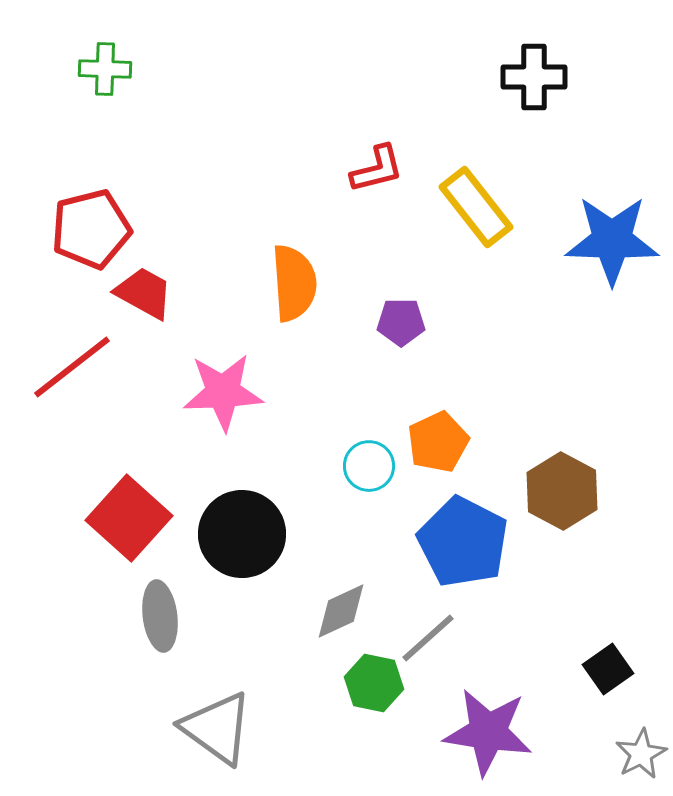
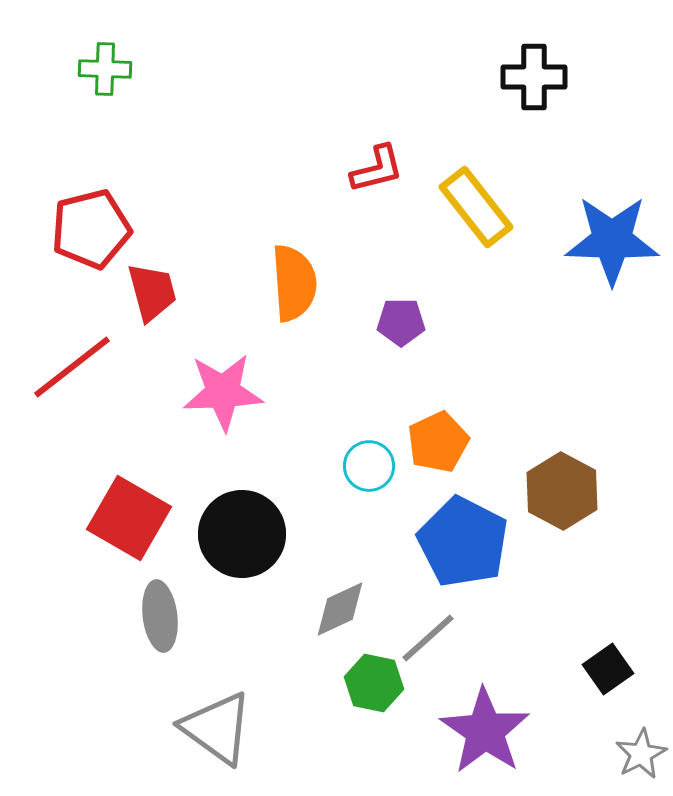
red trapezoid: moved 8 px right, 1 px up; rotated 46 degrees clockwise
red square: rotated 12 degrees counterclockwise
gray diamond: moved 1 px left, 2 px up
purple star: moved 3 px left, 1 px up; rotated 26 degrees clockwise
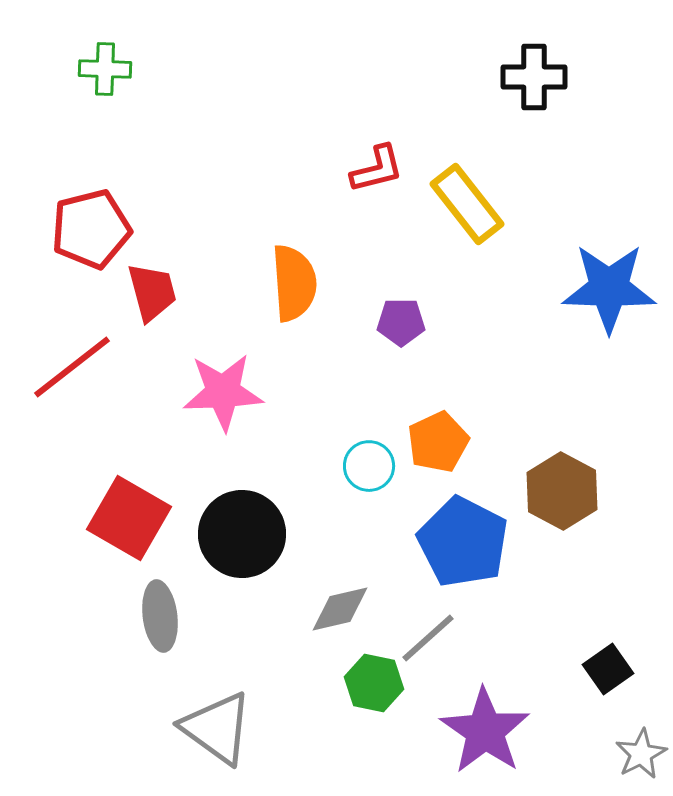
yellow rectangle: moved 9 px left, 3 px up
blue star: moved 3 px left, 48 px down
gray diamond: rotated 12 degrees clockwise
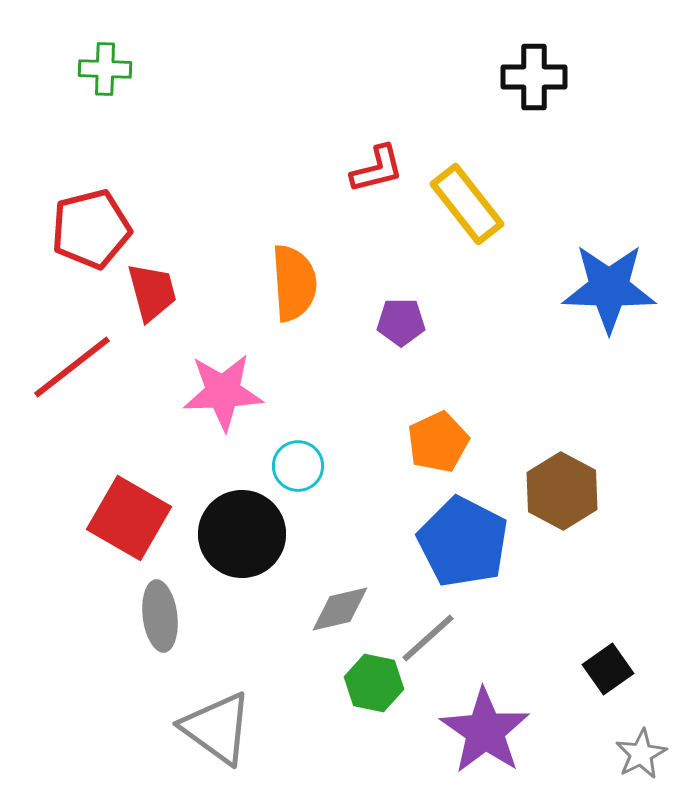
cyan circle: moved 71 px left
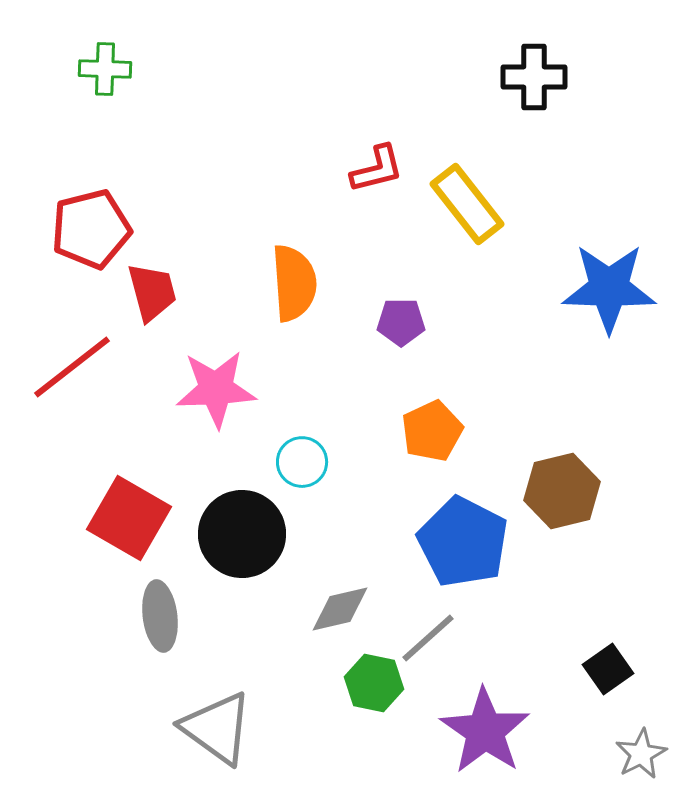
pink star: moved 7 px left, 3 px up
orange pentagon: moved 6 px left, 11 px up
cyan circle: moved 4 px right, 4 px up
brown hexagon: rotated 18 degrees clockwise
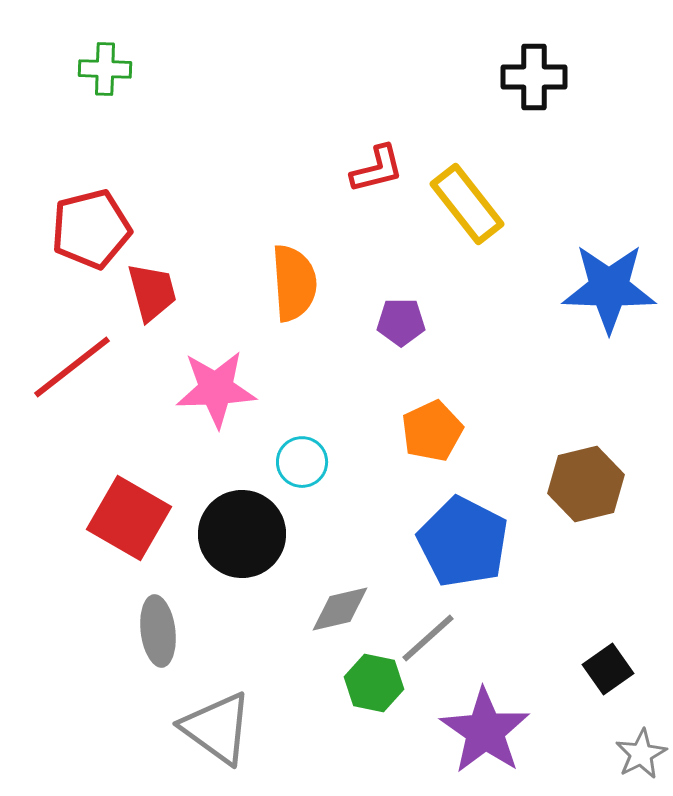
brown hexagon: moved 24 px right, 7 px up
gray ellipse: moved 2 px left, 15 px down
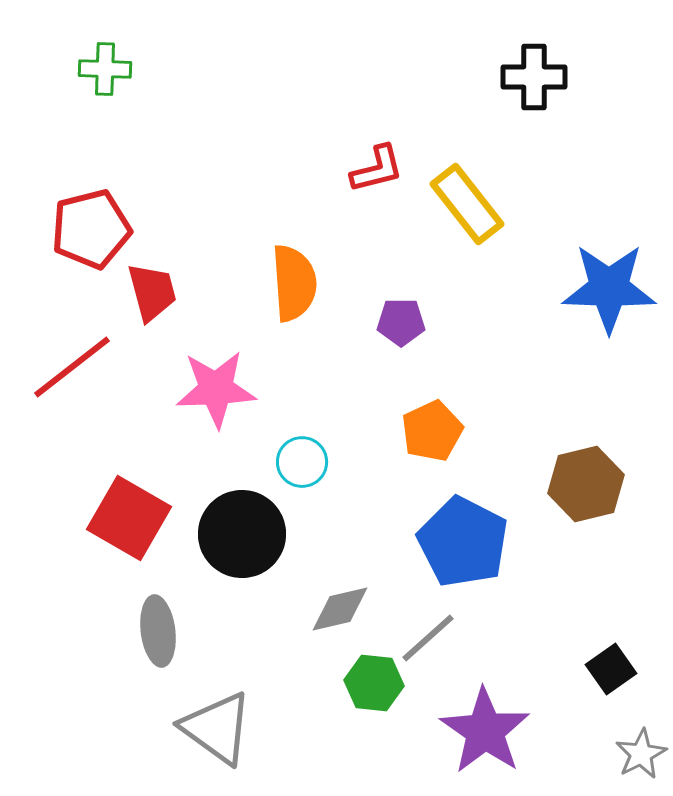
black square: moved 3 px right
green hexagon: rotated 6 degrees counterclockwise
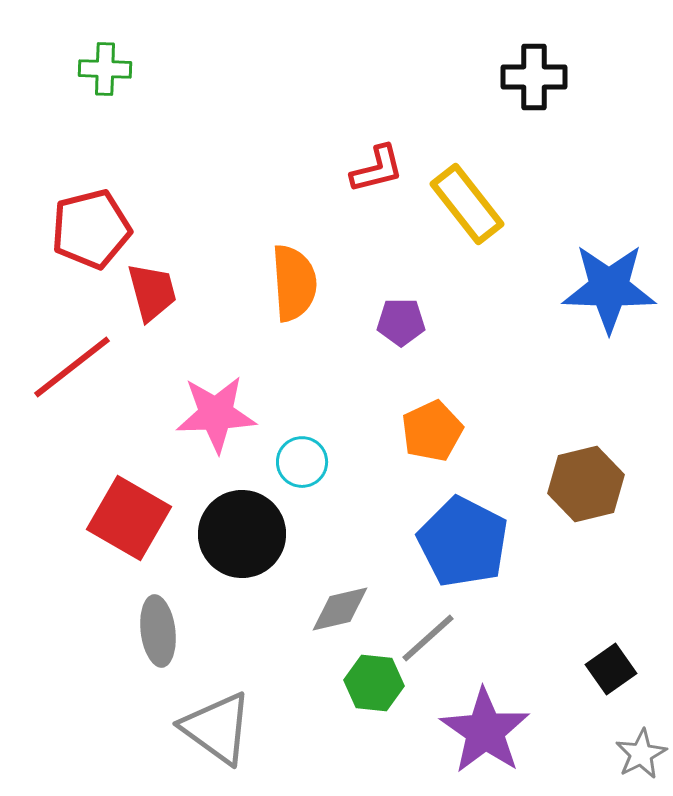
pink star: moved 25 px down
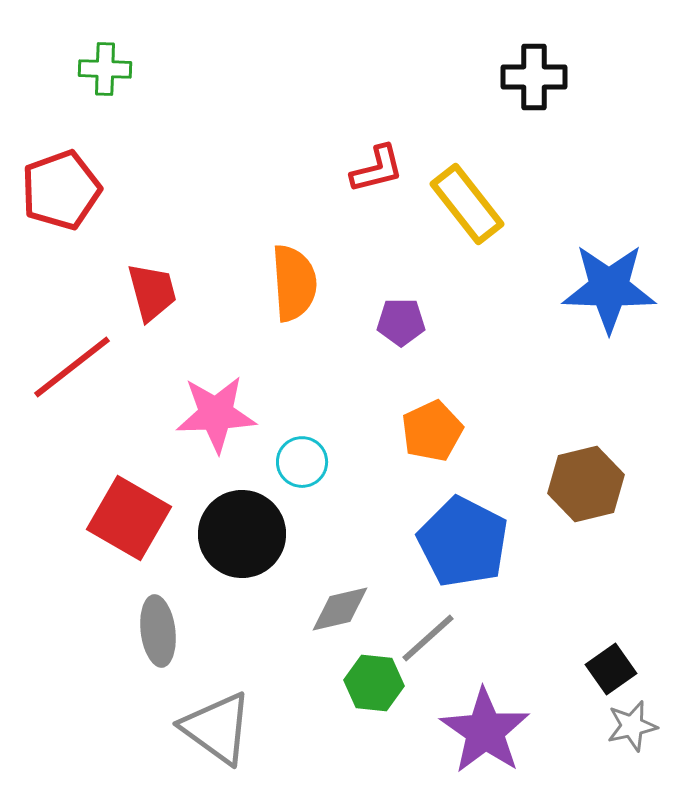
red pentagon: moved 30 px left, 39 px up; rotated 6 degrees counterclockwise
gray star: moved 9 px left, 28 px up; rotated 15 degrees clockwise
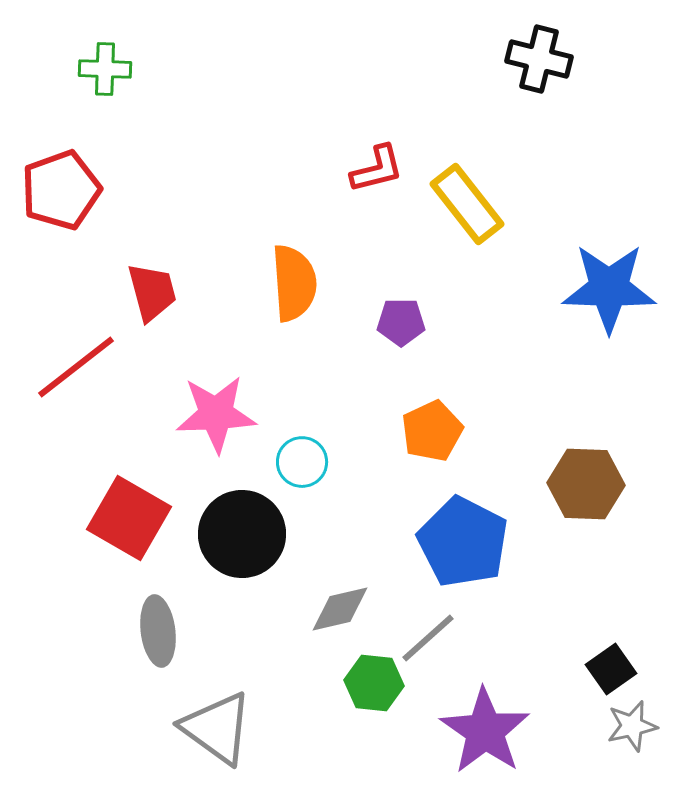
black cross: moved 5 px right, 18 px up; rotated 14 degrees clockwise
red line: moved 4 px right
brown hexagon: rotated 16 degrees clockwise
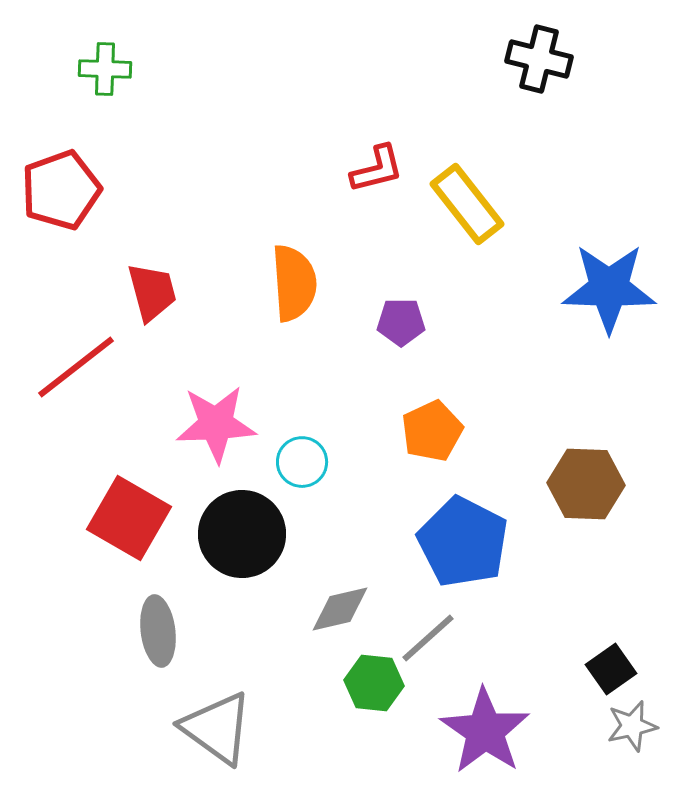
pink star: moved 10 px down
